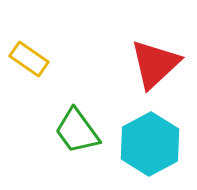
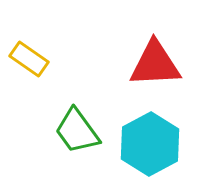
red triangle: rotated 40 degrees clockwise
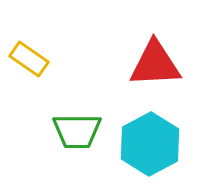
green trapezoid: rotated 54 degrees counterclockwise
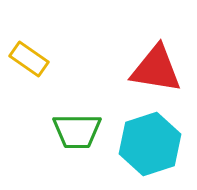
red triangle: moved 1 px right, 5 px down; rotated 12 degrees clockwise
cyan hexagon: rotated 10 degrees clockwise
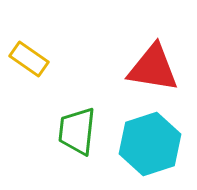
red triangle: moved 3 px left, 1 px up
green trapezoid: rotated 96 degrees clockwise
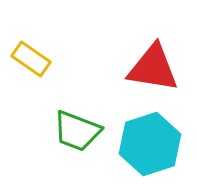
yellow rectangle: moved 2 px right
green trapezoid: rotated 75 degrees counterclockwise
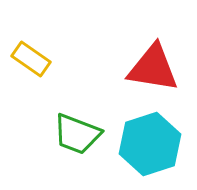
green trapezoid: moved 3 px down
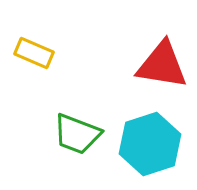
yellow rectangle: moved 3 px right, 6 px up; rotated 12 degrees counterclockwise
red triangle: moved 9 px right, 3 px up
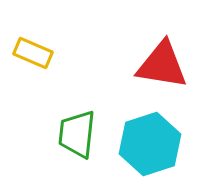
yellow rectangle: moved 1 px left
green trapezoid: rotated 75 degrees clockwise
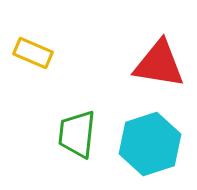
red triangle: moved 3 px left, 1 px up
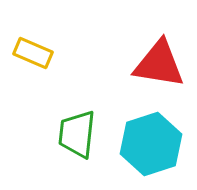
cyan hexagon: moved 1 px right
